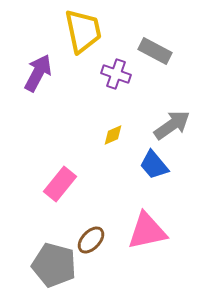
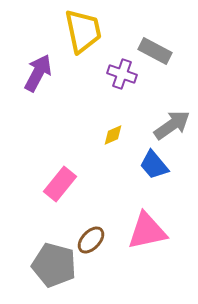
purple cross: moved 6 px right
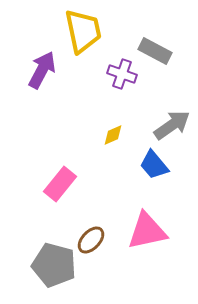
purple arrow: moved 4 px right, 3 px up
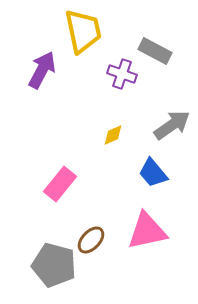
blue trapezoid: moved 1 px left, 8 px down
